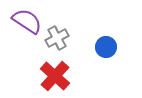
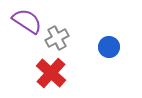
blue circle: moved 3 px right
red cross: moved 4 px left, 3 px up
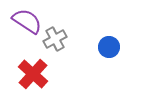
gray cross: moved 2 px left, 1 px down
red cross: moved 18 px left, 1 px down
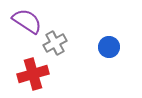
gray cross: moved 4 px down
red cross: rotated 32 degrees clockwise
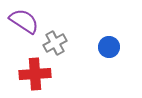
purple semicircle: moved 3 px left
red cross: moved 2 px right; rotated 12 degrees clockwise
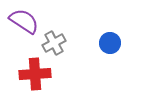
gray cross: moved 1 px left
blue circle: moved 1 px right, 4 px up
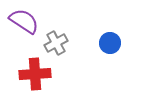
gray cross: moved 2 px right
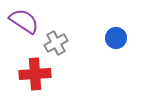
blue circle: moved 6 px right, 5 px up
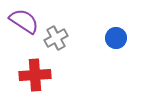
gray cross: moved 5 px up
red cross: moved 1 px down
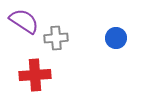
gray cross: rotated 25 degrees clockwise
